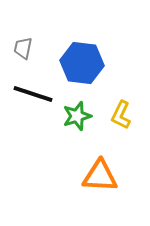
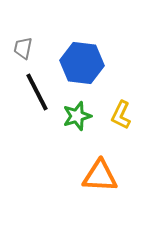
black line: moved 4 px right, 2 px up; rotated 45 degrees clockwise
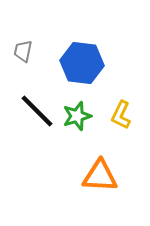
gray trapezoid: moved 3 px down
black line: moved 19 px down; rotated 18 degrees counterclockwise
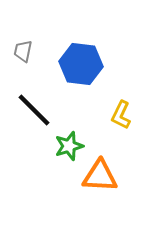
blue hexagon: moved 1 px left, 1 px down
black line: moved 3 px left, 1 px up
green star: moved 8 px left, 30 px down
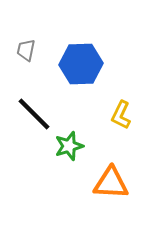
gray trapezoid: moved 3 px right, 1 px up
blue hexagon: rotated 9 degrees counterclockwise
black line: moved 4 px down
orange triangle: moved 11 px right, 7 px down
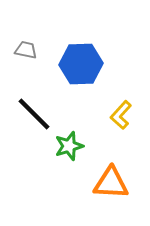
gray trapezoid: rotated 90 degrees clockwise
yellow L-shape: rotated 16 degrees clockwise
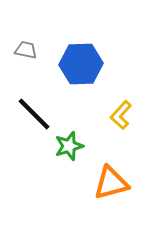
orange triangle: rotated 18 degrees counterclockwise
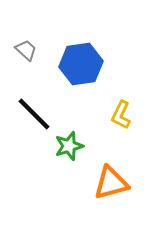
gray trapezoid: rotated 30 degrees clockwise
blue hexagon: rotated 6 degrees counterclockwise
yellow L-shape: rotated 16 degrees counterclockwise
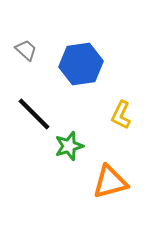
orange triangle: moved 1 px left, 1 px up
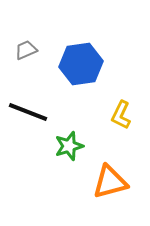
gray trapezoid: rotated 65 degrees counterclockwise
black line: moved 6 px left, 2 px up; rotated 24 degrees counterclockwise
